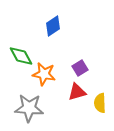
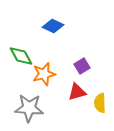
blue diamond: rotated 60 degrees clockwise
purple square: moved 2 px right, 2 px up
orange star: rotated 25 degrees counterclockwise
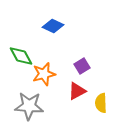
red triangle: moved 1 px up; rotated 12 degrees counterclockwise
yellow semicircle: moved 1 px right
gray star: moved 2 px up
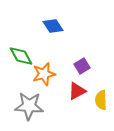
blue diamond: rotated 30 degrees clockwise
yellow semicircle: moved 3 px up
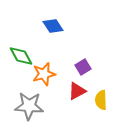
purple square: moved 1 px right, 1 px down
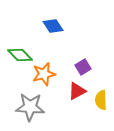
green diamond: moved 1 px left, 1 px up; rotated 15 degrees counterclockwise
gray star: moved 1 px right, 1 px down
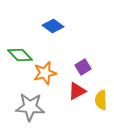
blue diamond: rotated 20 degrees counterclockwise
orange star: moved 1 px right, 1 px up
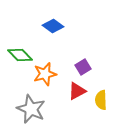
orange star: moved 1 px down
gray star: moved 1 px right, 2 px down; rotated 20 degrees clockwise
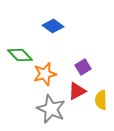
gray star: moved 20 px right
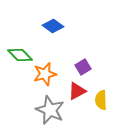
gray star: moved 1 px left, 1 px down
